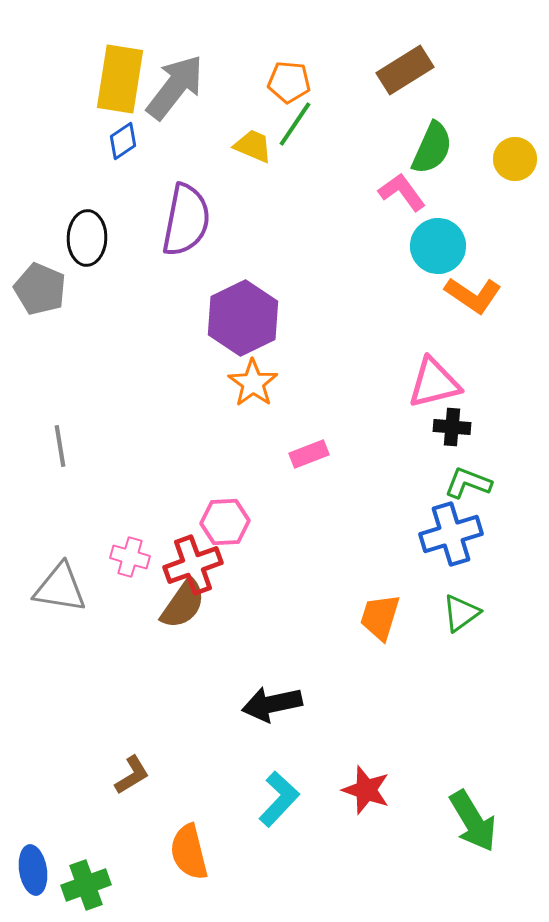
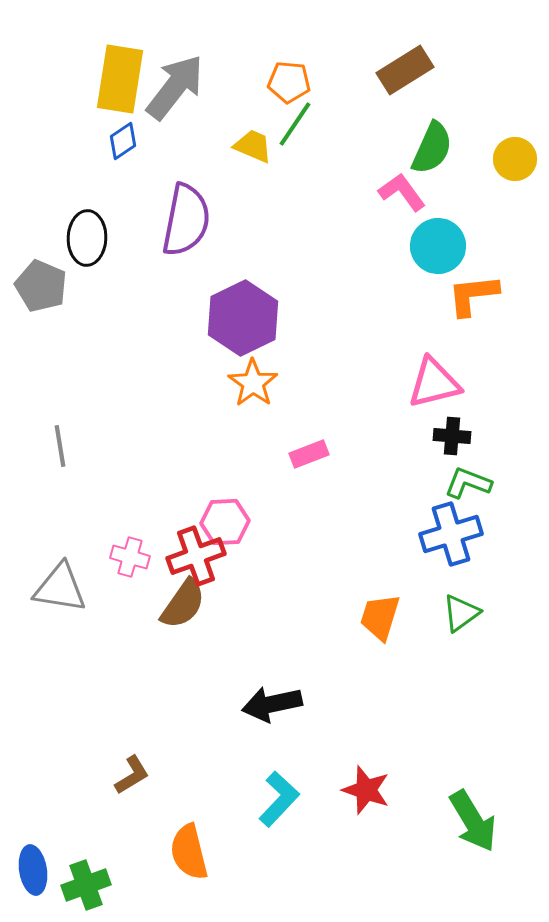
gray pentagon: moved 1 px right, 3 px up
orange L-shape: rotated 140 degrees clockwise
black cross: moved 9 px down
red cross: moved 3 px right, 9 px up
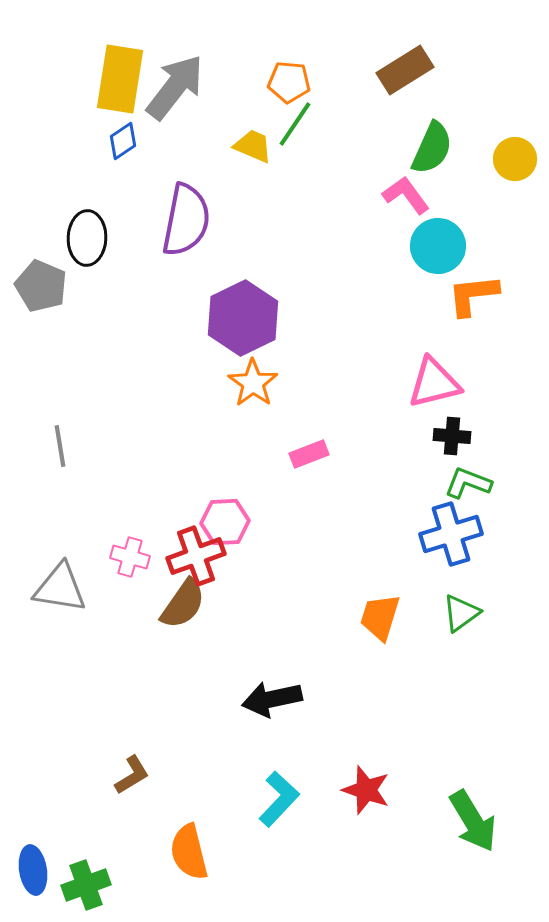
pink L-shape: moved 4 px right, 3 px down
black arrow: moved 5 px up
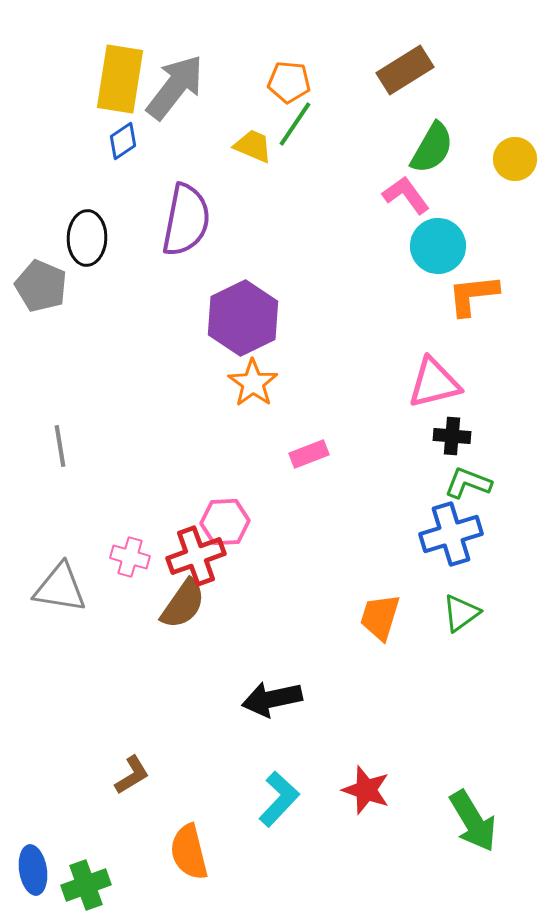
green semicircle: rotated 6 degrees clockwise
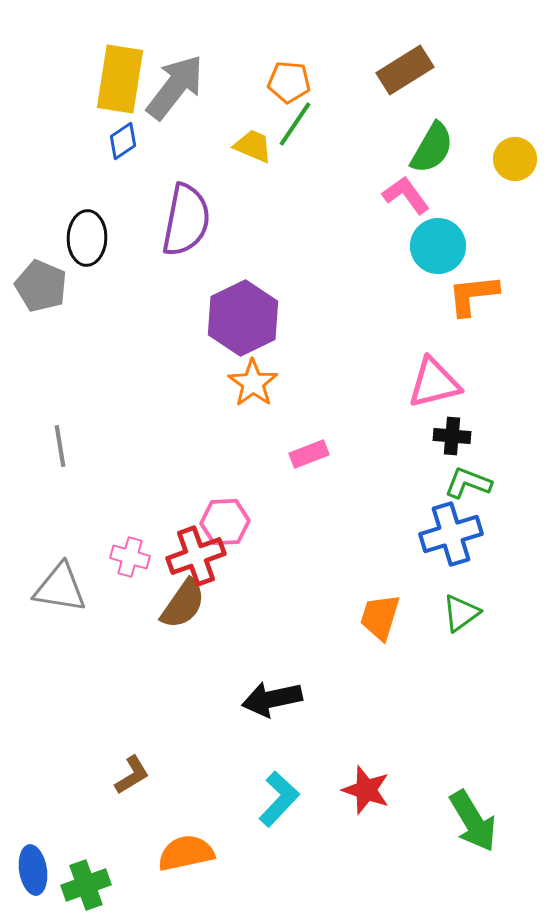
orange semicircle: moved 3 px left, 1 px down; rotated 92 degrees clockwise
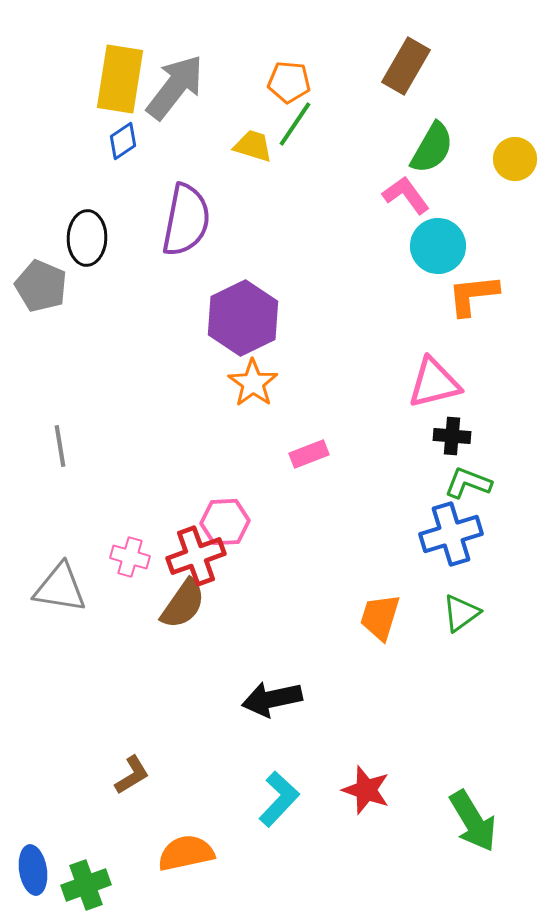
brown rectangle: moved 1 px right, 4 px up; rotated 28 degrees counterclockwise
yellow trapezoid: rotated 6 degrees counterclockwise
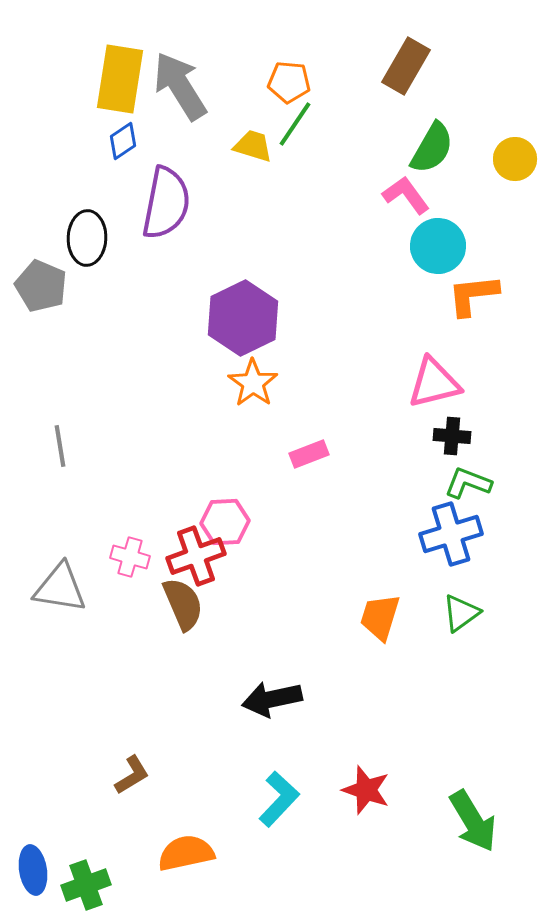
gray arrow: moved 5 px right, 1 px up; rotated 70 degrees counterclockwise
purple semicircle: moved 20 px left, 17 px up
brown semicircle: rotated 58 degrees counterclockwise
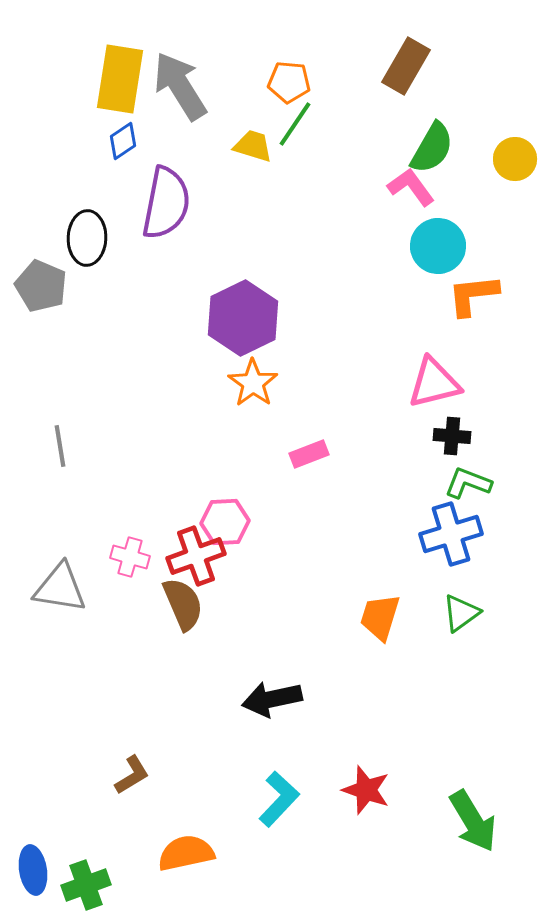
pink L-shape: moved 5 px right, 8 px up
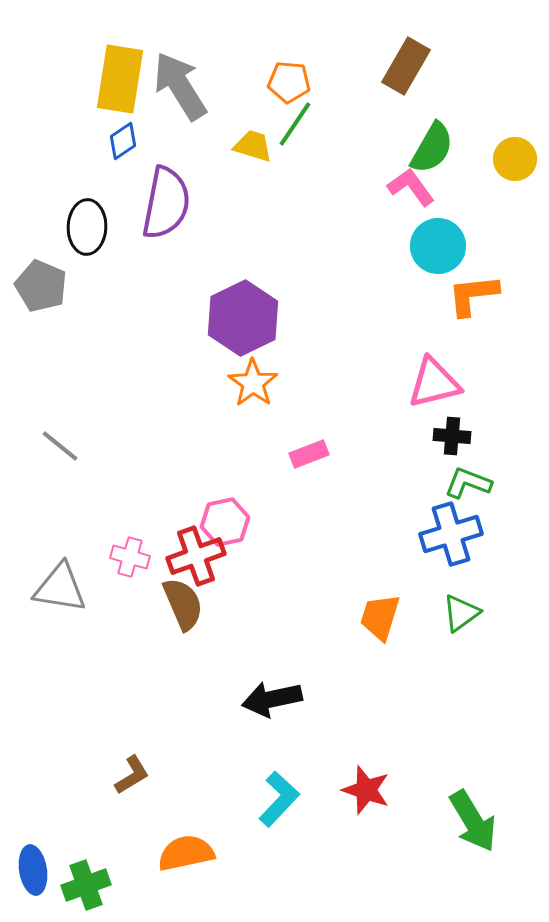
black ellipse: moved 11 px up
gray line: rotated 42 degrees counterclockwise
pink hexagon: rotated 9 degrees counterclockwise
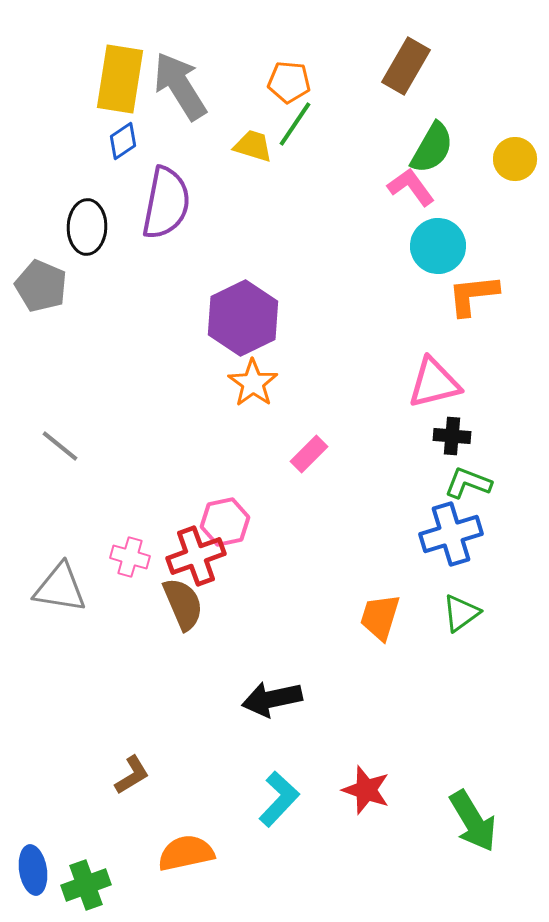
pink rectangle: rotated 24 degrees counterclockwise
